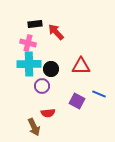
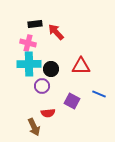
purple square: moved 5 px left
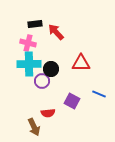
red triangle: moved 3 px up
purple circle: moved 5 px up
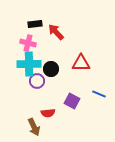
purple circle: moved 5 px left
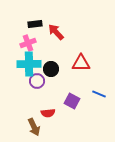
pink cross: rotated 35 degrees counterclockwise
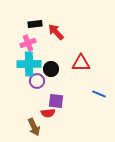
purple square: moved 16 px left; rotated 21 degrees counterclockwise
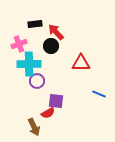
pink cross: moved 9 px left, 1 px down
black circle: moved 23 px up
red semicircle: rotated 24 degrees counterclockwise
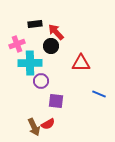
pink cross: moved 2 px left
cyan cross: moved 1 px right, 1 px up
purple circle: moved 4 px right
red semicircle: moved 11 px down
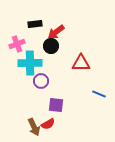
red arrow: rotated 84 degrees counterclockwise
purple square: moved 4 px down
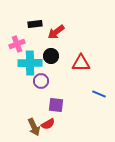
black circle: moved 10 px down
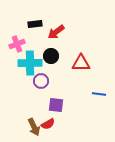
blue line: rotated 16 degrees counterclockwise
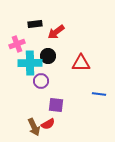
black circle: moved 3 px left
